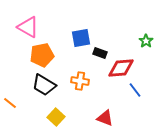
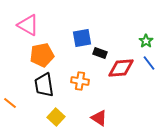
pink triangle: moved 2 px up
blue square: moved 1 px right
black trapezoid: rotated 50 degrees clockwise
blue line: moved 14 px right, 27 px up
red triangle: moved 6 px left; rotated 12 degrees clockwise
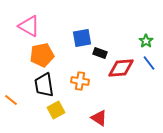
pink triangle: moved 1 px right, 1 px down
orange line: moved 1 px right, 3 px up
yellow square: moved 7 px up; rotated 18 degrees clockwise
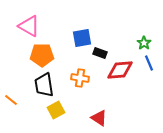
green star: moved 2 px left, 2 px down
orange pentagon: rotated 10 degrees clockwise
blue line: rotated 14 degrees clockwise
red diamond: moved 1 px left, 2 px down
orange cross: moved 3 px up
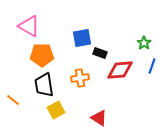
blue line: moved 3 px right, 3 px down; rotated 42 degrees clockwise
orange cross: rotated 18 degrees counterclockwise
orange line: moved 2 px right
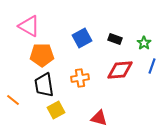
blue square: rotated 18 degrees counterclockwise
black rectangle: moved 15 px right, 14 px up
red triangle: rotated 18 degrees counterclockwise
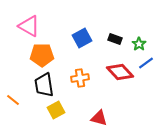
green star: moved 5 px left, 1 px down
blue line: moved 6 px left, 3 px up; rotated 35 degrees clockwise
red diamond: moved 2 px down; rotated 52 degrees clockwise
